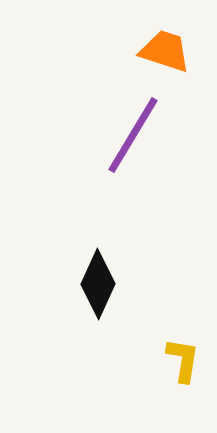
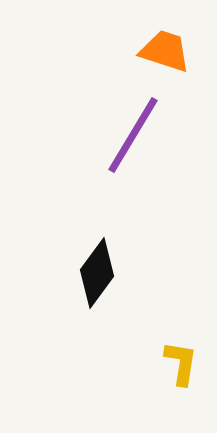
black diamond: moved 1 px left, 11 px up; rotated 12 degrees clockwise
yellow L-shape: moved 2 px left, 3 px down
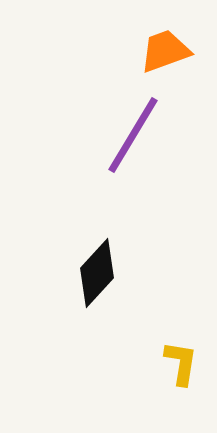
orange trapezoid: rotated 38 degrees counterclockwise
black diamond: rotated 6 degrees clockwise
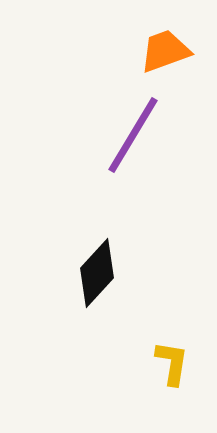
yellow L-shape: moved 9 px left
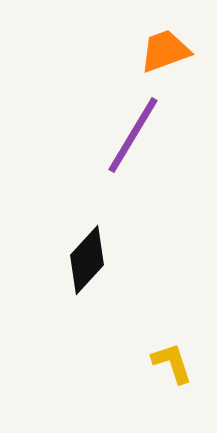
black diamond: moved 10 px left, 13 px up
yellow L-shape: rotated 27 degrees counterclockwise
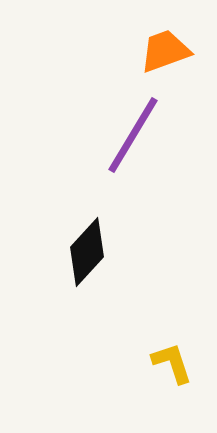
black diamond: moved 8 px up
